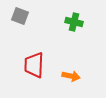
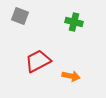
red trapezoid: moved 4 px right, 4 px up; rotated 60 degrees clockwise
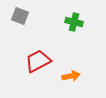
orange arrow: rotated 24 degrees counterclockwise
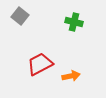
gray square: rotated 18 degrees clockwise
red trapezoid: moved 2 px right, 3 px down
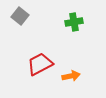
green cross: rotated 24 degrees counterclockwise
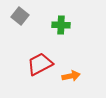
green cross: moved 13 px left, 3 px down; rotated 12 degrees clockwise
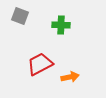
gray square: rotated 18 degrees counterclockwise
orange arrow: moved 1 px left, 1 px down
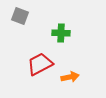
green cross: moved 8 px down
